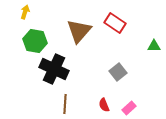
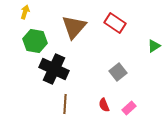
brown triangle: moved 5 px left, 4 px up
green triangle: rotated 32 degrees counterclockwise
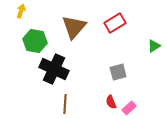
yellow arrow: moved 4 px left, 1 px up
red rectangle: rotated 65 degrees counterclockwise
gray square: rotated 24 degrees clockwise
red semicircle: moved 7 px right, 3 px up
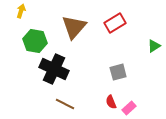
brown line: rotated 66 degrees counterclockwise
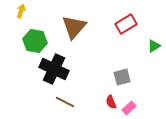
red rectangle: moved 11 px right, 1 px down
gray square: moved 4 px right, 5 px down
brown line: moved 2 px up
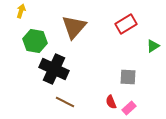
green triangle: moved 1 px left
gray square: moved 6 px right; rotated 18 degrees clockwise
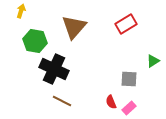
green triangle: moved 15 px down
gray square: moved 1 px right, 2 px down
brown line: moved 3 px left, 1 px up
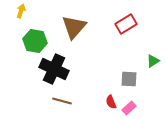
brown line: rotated 12 degrees counterclockwise
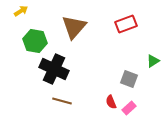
yellow arrow: rotated 40 degrees clockwise
red rectangle: rotated 10 degrees clockwise
gray square: rotated 18 degrees clockwise
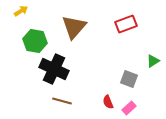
red semicircle: moved 3 px left
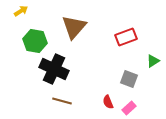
red rectangle: moved 13 px down
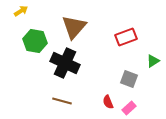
black cross: moved 11 px right, 6 px up
